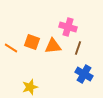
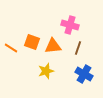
pink cross: moved 2 px right, 2 px up
yellow star: moved 16 px right, 16 px up
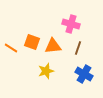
pink cross: moved 1 px right, 1 px up
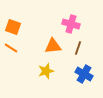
orange square: moved 19 px left, 15 px up
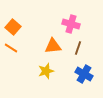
orange square: rotated 21 degrees clockwise
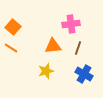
pink cross: rotated 24 degrees counterclockwise
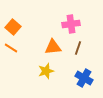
orange triangle: moved 1 px down
blue cross: moved 4 px down
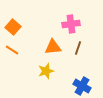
orange line: moved 1 px right, 2 px down
blue cross: moved 2 px left, 8 px down
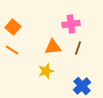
blue cross: rotated 18 degrees clockwise
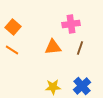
brown line: moved 2 px right
yellow star: moved 7 px right, 16 px down; rotated 14 degrees clockwise
